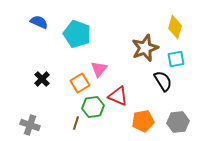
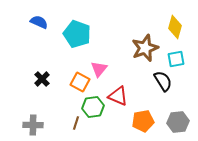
orange square: moved 1 px up; rotated 30 degrees counterclockwise
gray cross: moved 3 px right; rotated 18 degrees counterclockwise
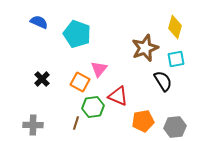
gray hexagon: moved 3 px left, 5 px down
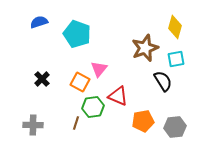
blue semicircle: rotated 42 degrees counterclockwise
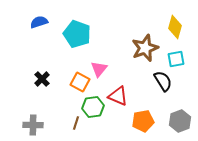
gray hexagon: moved 5 px right, 6 px up; rotated 15 degrees counterclockwise
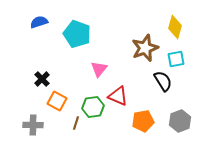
orange square: moved 23 px left, 19 px down
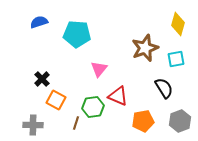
yellow diamond: moved 3 px right, 3 px up
cyan pentagon: rotated 16 degrees counterclockwise
black semicircle: moved 1 px right, 7 px down
orange square: moved 1 px left, 1 px up
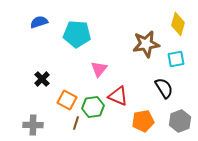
brown star: moved 1 px right, 4 px up; rotated 12 degrees clockwise
orange square: moved 11 px right
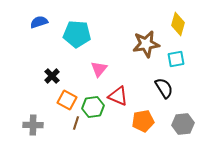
black cross: moved 10 px right, 3 px up
gray hexagon: moved 3 px right, 3 px down; rotated 15 degrees clockwise
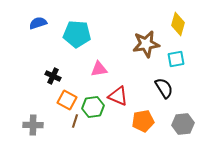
blue semicircle: moved 1 px left, 1 px down
pink triangle: rotated 42 degrees clockwise
black cross: moved 1 px right; rotated 21 degrees counterclockwise
brown line: moved 1 px left, 2 px up
